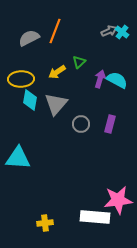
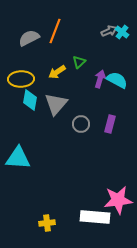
yellow cross: moved 2 px right
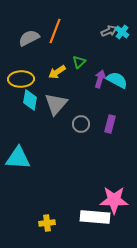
pink star: moved 4 px left; rotated 8 degrees clockwise
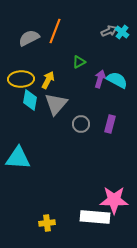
green triangle: rotated 16 degrees clockwise
yellow arrow: moved 9 px left, 8 px down; rotated 150 degrees clockwise
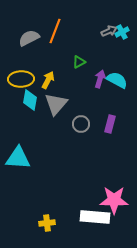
cyan cross: rotated 24 degrees clockwise
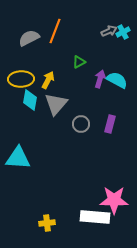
cyan cross: moved 1 px right
